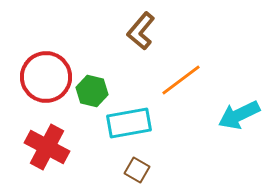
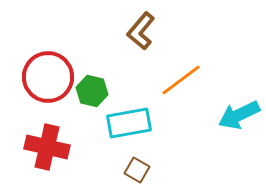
red circle: moved 2 px right
red cross: rotated 15 degrees counterclockwise
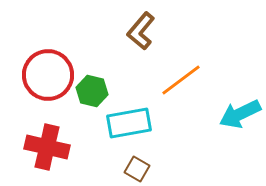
red circle: moved 2 px up
cyan arrow: moved 1 px right, 1 px up
brown square: moved 1 px up
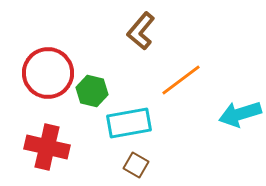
red circle: moved 2 px up
cyan arrow: rotated 9 degrees clockwise
brown square: moved 1 px left, 4 px up
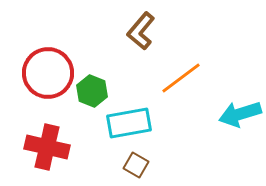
orange line: moved 2 px up
green hexagon: rotated 8 degrees clockwise
